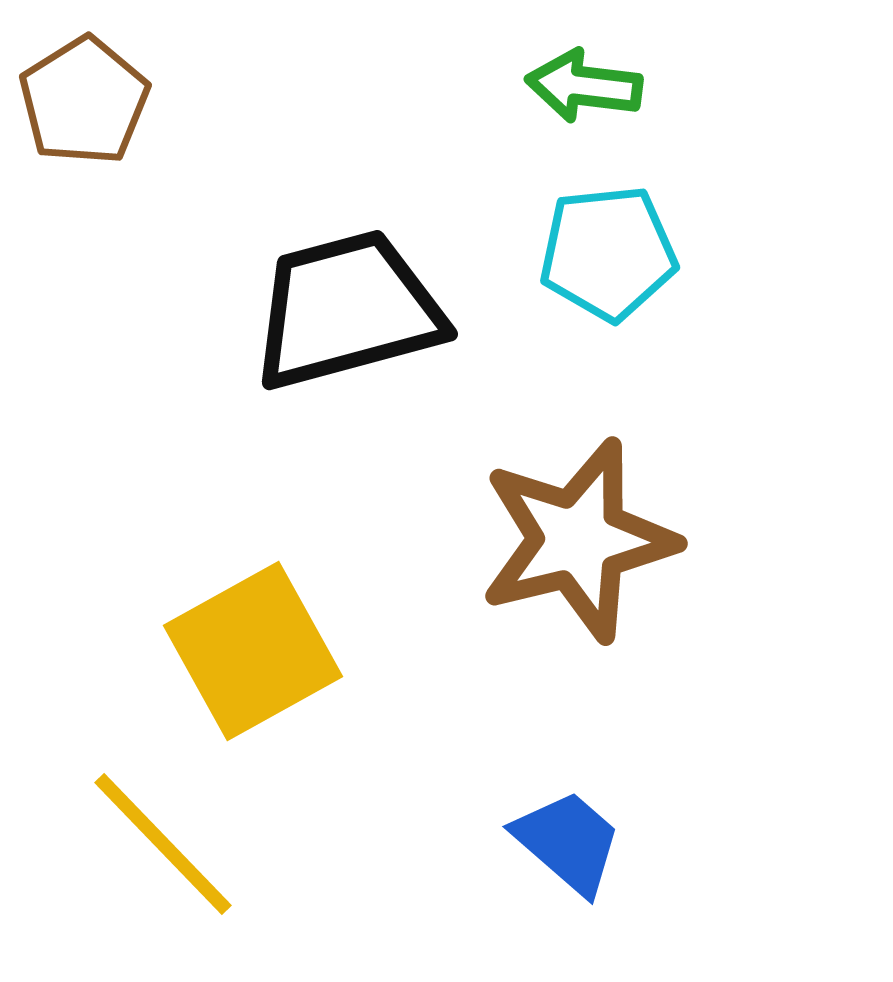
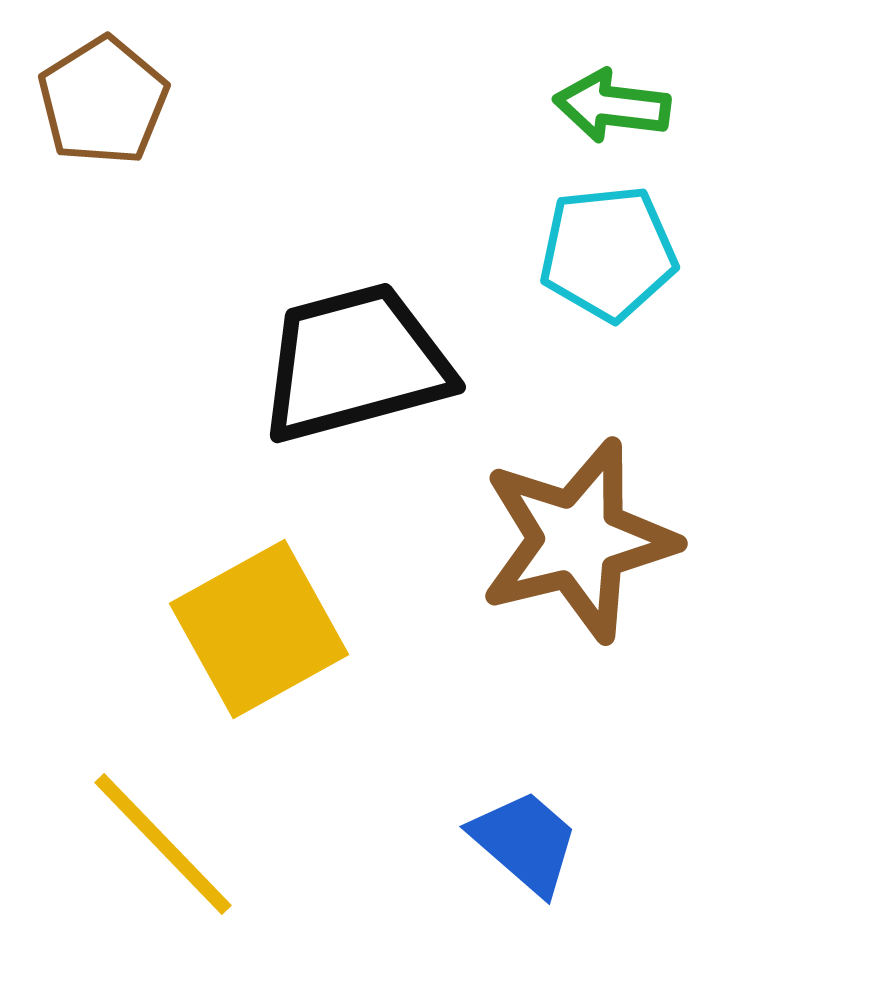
green arrow: moved 28 px right, 20 px down
brown pentagon: moved 19 px right
black trapezoid: moved 8 px right, 53 px down
yellow square: moved 6 px right, 22 px up
blue trapezoid: moved 43 px left
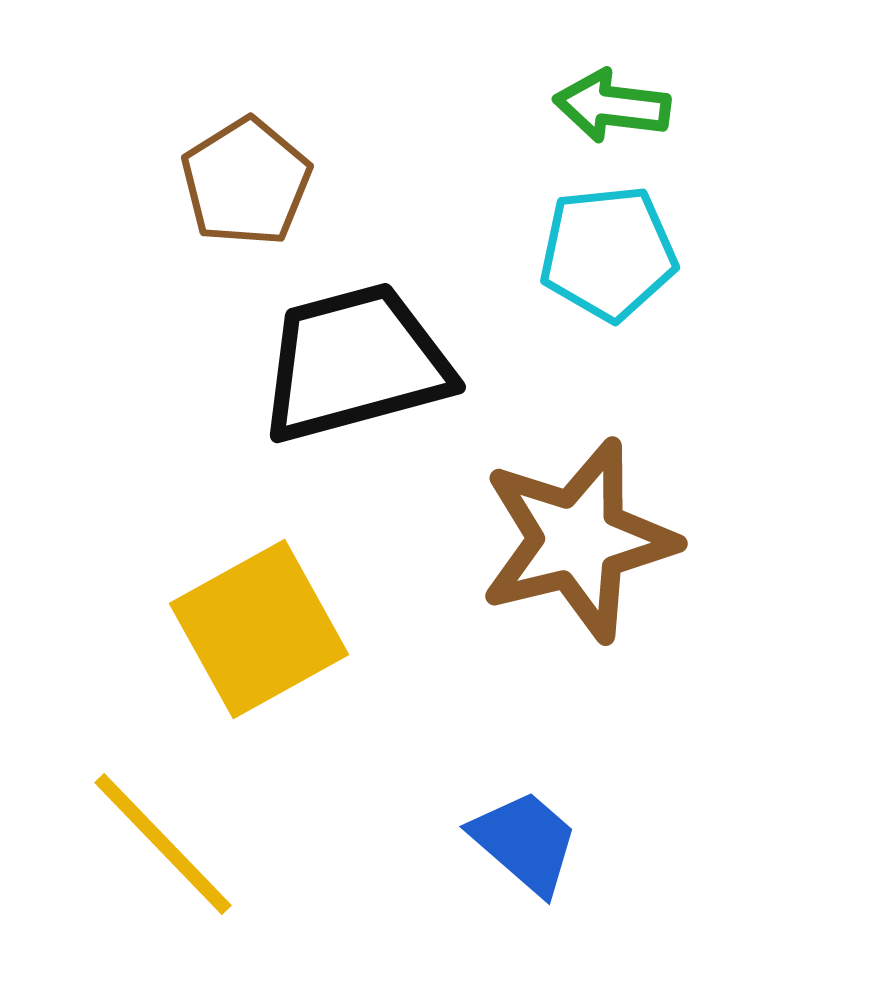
brown pentagon: moved 143 px right, 81 px down
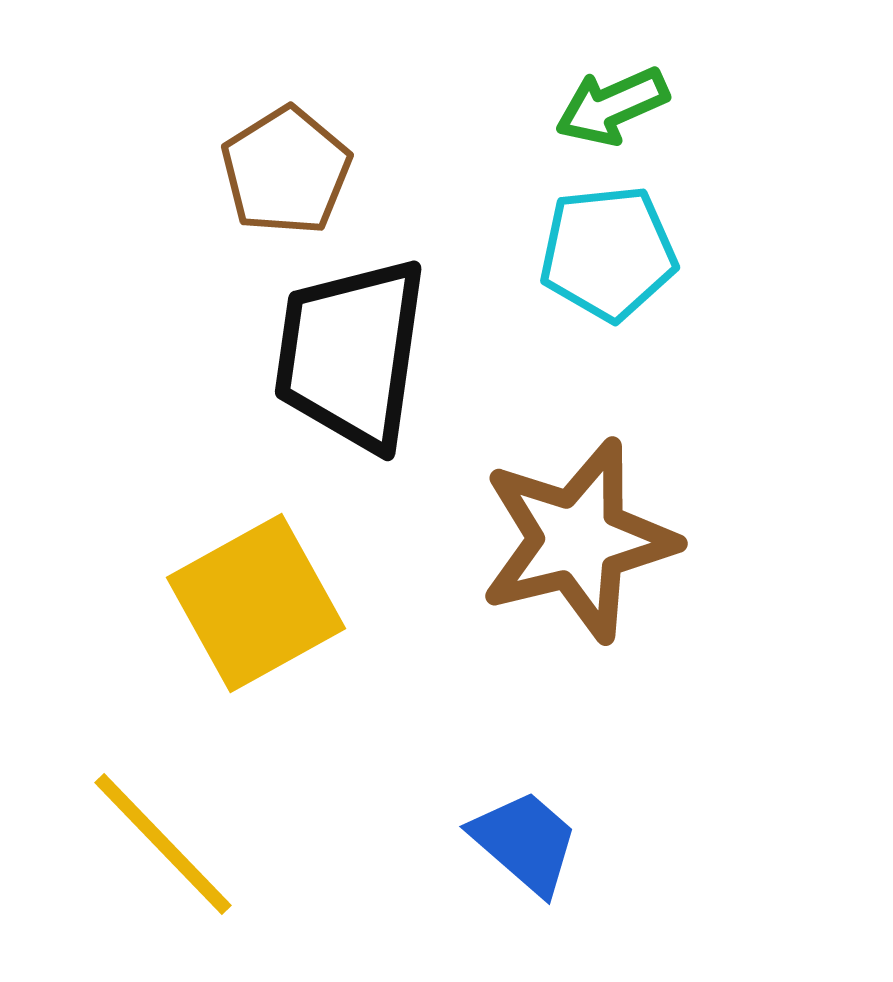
green arrow: rotated 31 degrees counterclockwise
brown pentagon: moved 40 px right, 11 px up
black trapezoid: moved 4 px left, 9 px up; rotated 67 degrees counterclockwise
yellow square: moved 3 px left, 26 px up
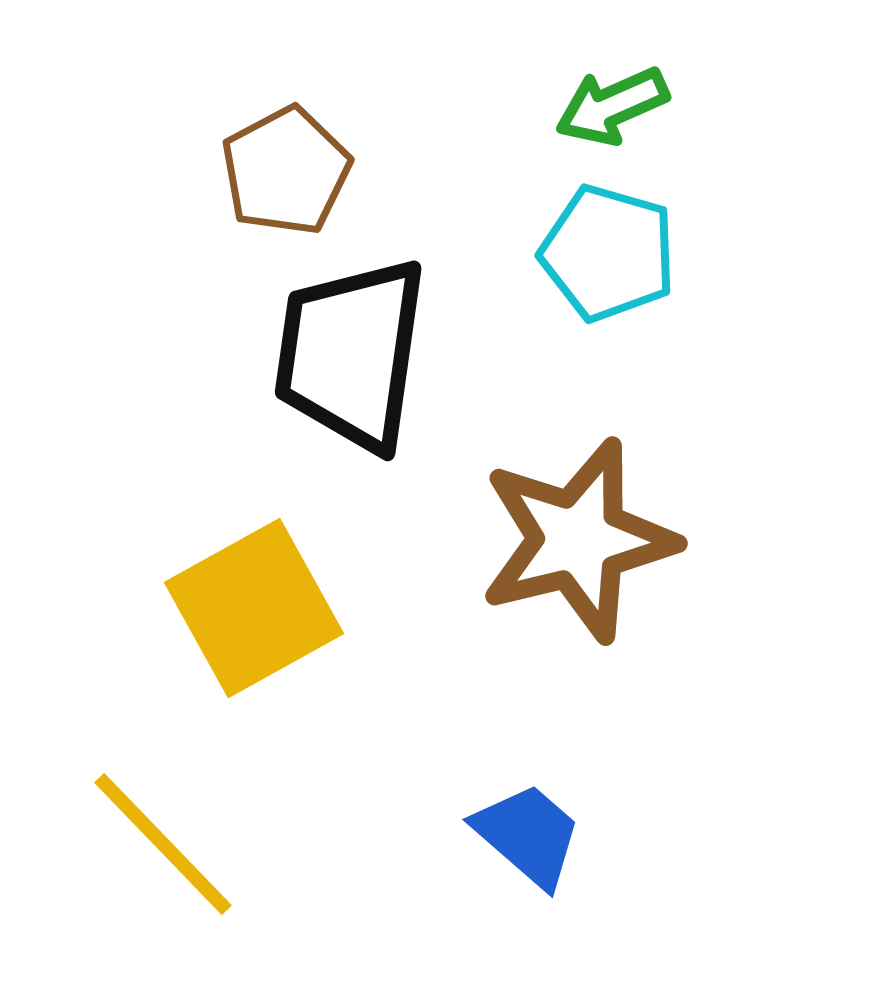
brown pentagon: rotated 4 degrees clockwise
cyan pentagon: rotated 22 degrees clockwise
yellow square: moved 2 px left, 5 px down
blue trapezoid: moved 3 px right, 7 px up
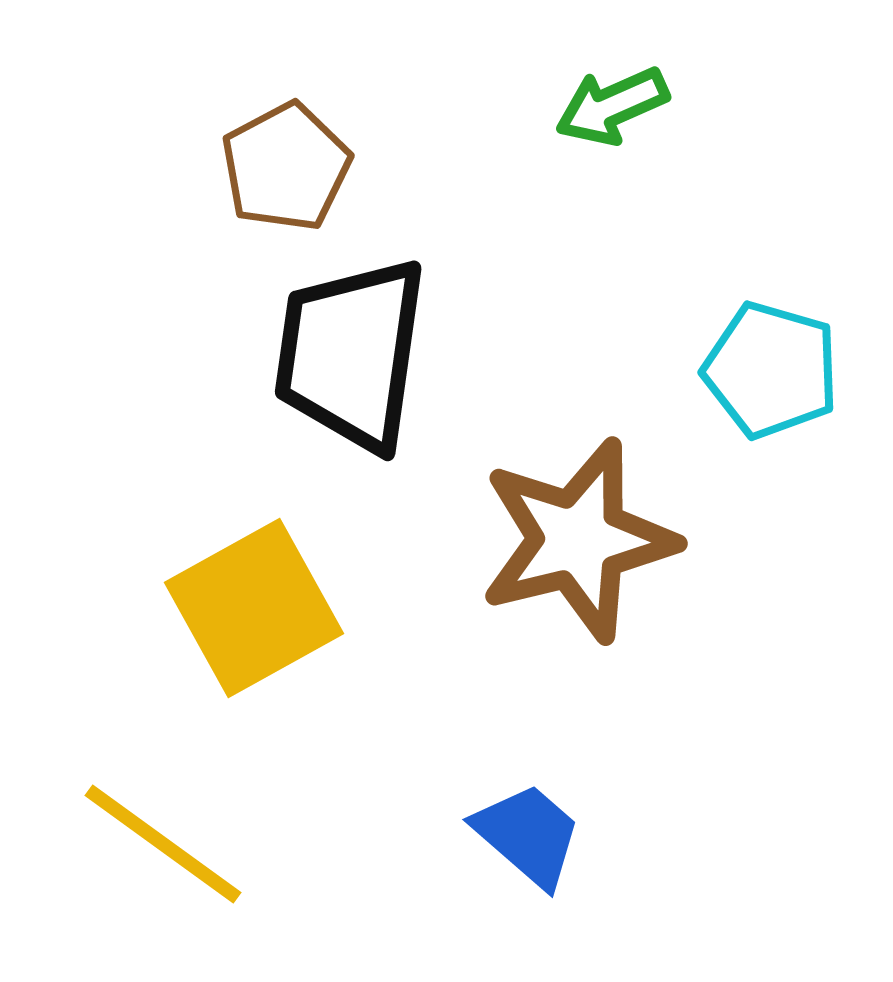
brown pentagon: moved 4 px up
cyan pentagon: moved 163 px right, 117 px down
yellow line: rotated 10 degrees counterclockwise
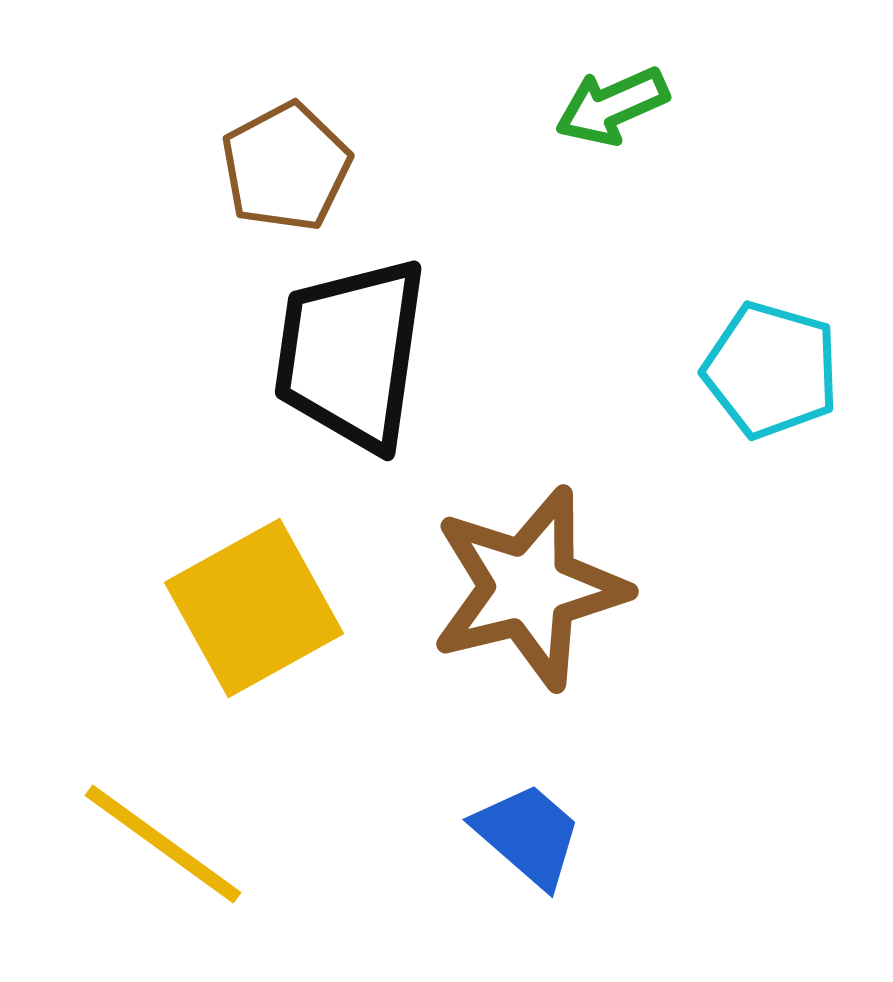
brown star: moved 49 px left, 48 px down
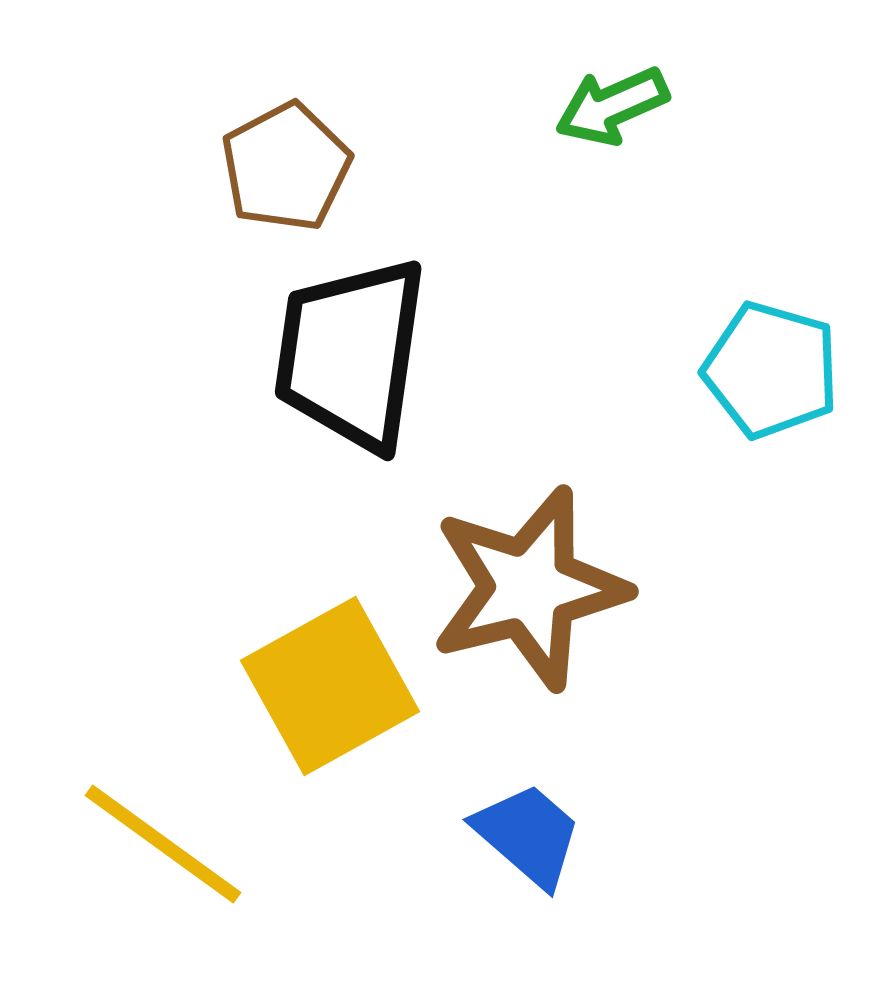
yellow square: moved 76 px right, 78 px down
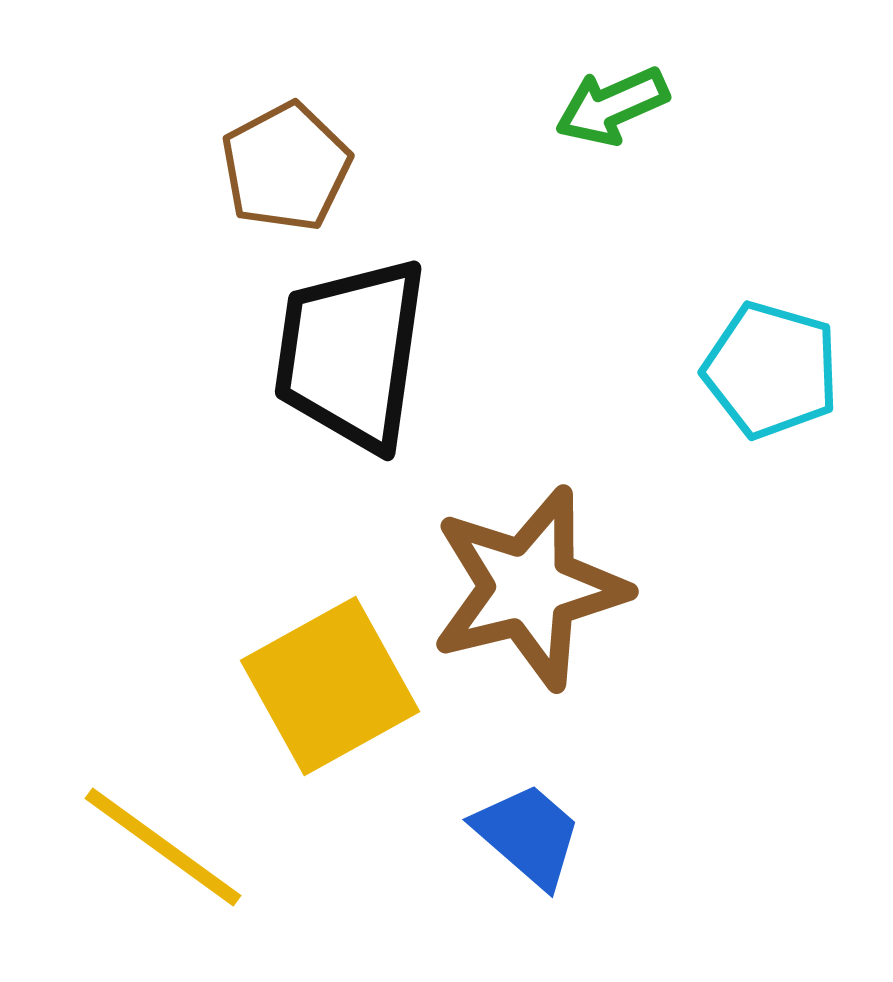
yellow line: moved 3 px down
